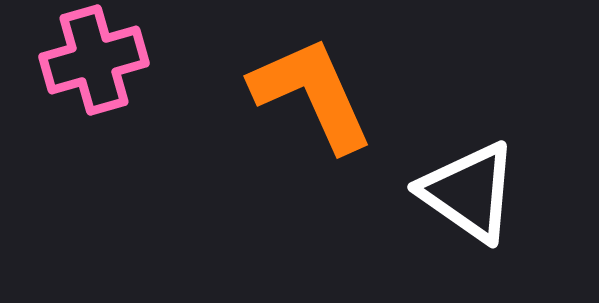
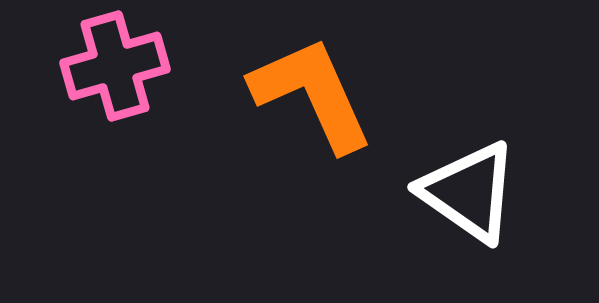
pink cross: moved 21 px right, 6 px down
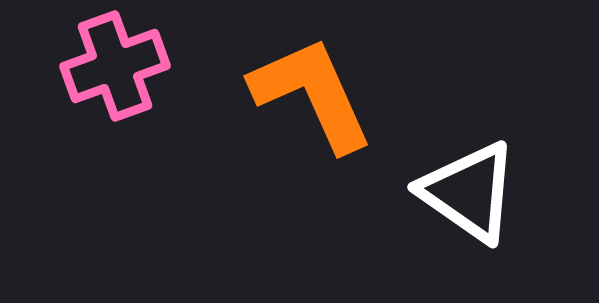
pink cross: rotated 4 degrees counterclockwise
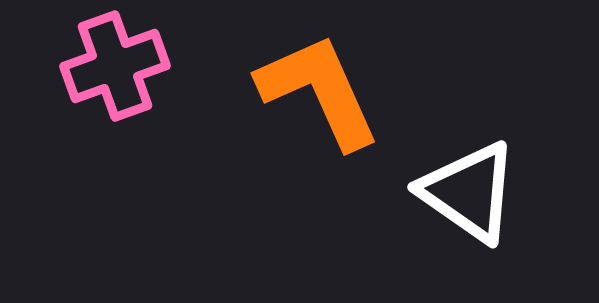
orange L-shape: moved 7 px right, 3 px up
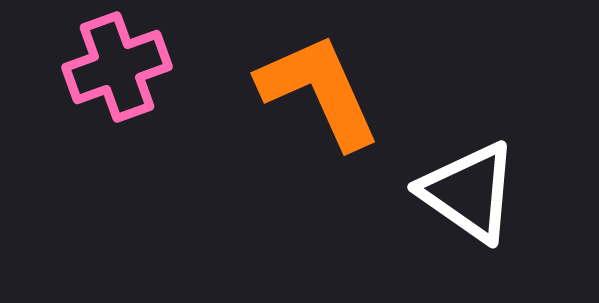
pink cross: moved 2 px right, 1 px down
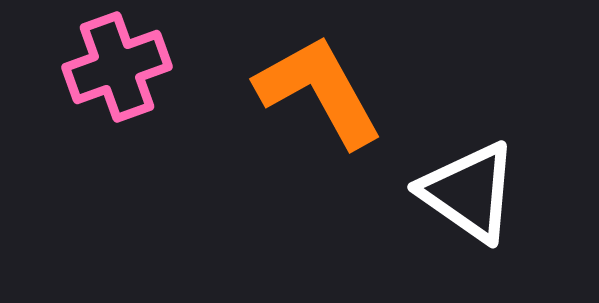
orange L-shape: rotated 5 degrees counterclockwise
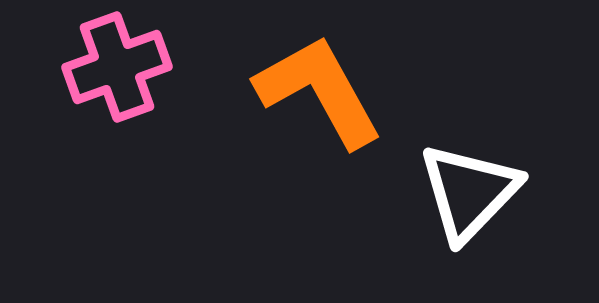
white triangle: rotated 39 degrees clockwise
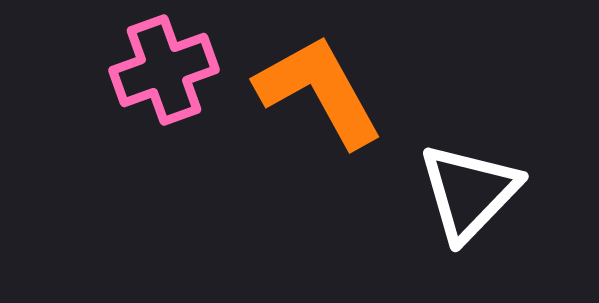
pink cross: moved 47 px right, 3 px down
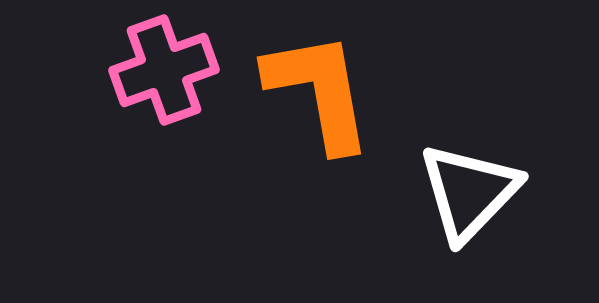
orange L-shape: rotated 19 degrees clockwise
